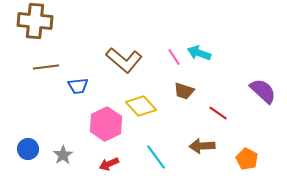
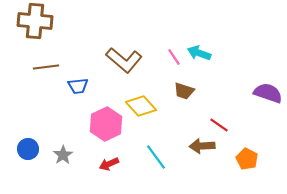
purple semicircle: moved 5 px right, 2 px down; rotated 24 degrees counterclockwise
red line: moved 1 px right, 12 px down
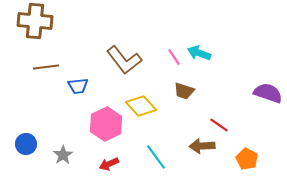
brown L-shape: rotated 12 degrees clockwise
blue circle: moved 2 px left, 5 px up
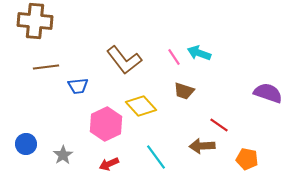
orange pentagon: rotated 15 degrees counterclockwise
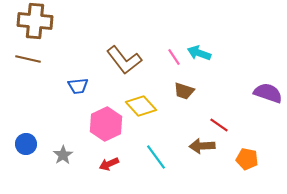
brown line: moved 18 px left, 8 px up; rotated 20 degrees clockwise
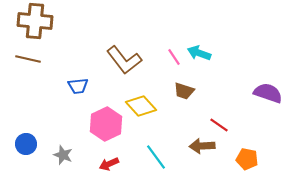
gray star: rotated 18 degrees counterclockwise
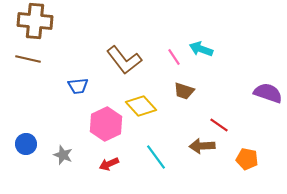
cyan arrow: moved 2 px right, 4 px up
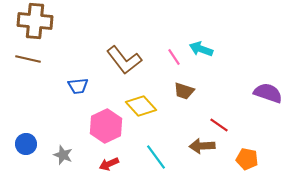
pink hexagon: moved 2 px down
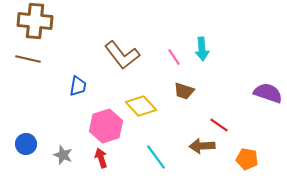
cyan arrow: moved 1 px right; rotated 115 degrees counterclockwise
brown L-shape: moved 2 px left, 5 px up
blue trapezoid: rotated 75 degrees counterclockwise
pink hexagon: rotated 8 degrees clockwise
red arrow: moved 8 px left, 6 px up; rotated 96 degrees clockwise
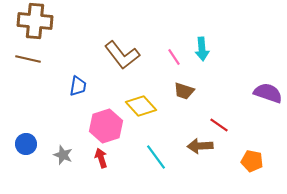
brown arrow: moved 2 px left
orange pentagon: moved 5 px right, 2 px down
